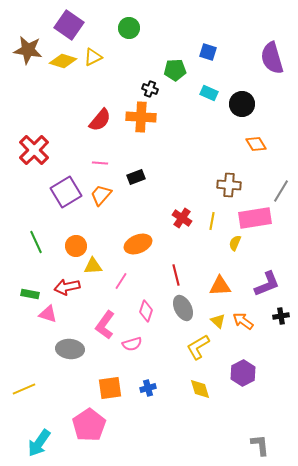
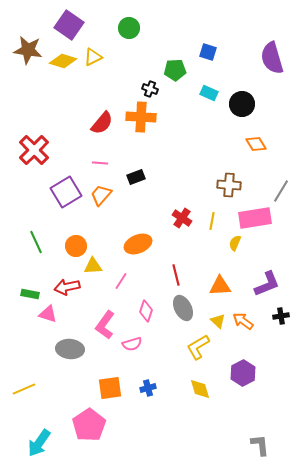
red semicircle at (100, 120): moved 2 px right, 3 px down
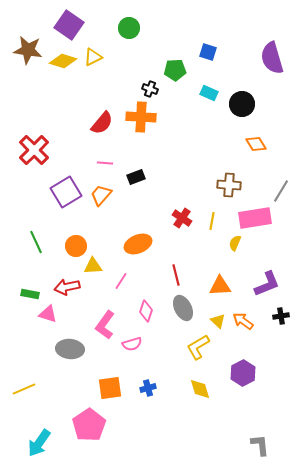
pink line at (100, 163): moved 5 px right
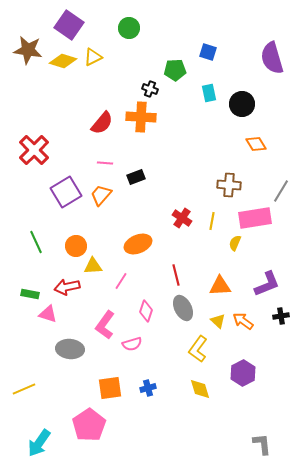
cyan rectangle at (209, 93): rotated 54 degrees clockwise
yellow L-shape at (198, 347): moved 2 px down; rotated 24 degrees counterclockwise
gray L-shape at (260, 445): moved 2 px right, 1 px up
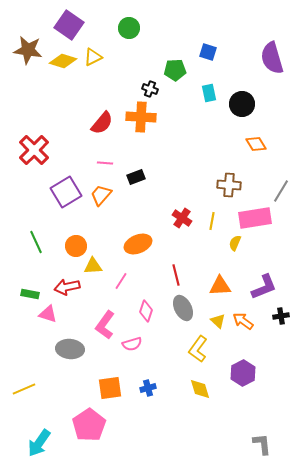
purple L-shape at (267, 284): moved 3 px left, 3 px down
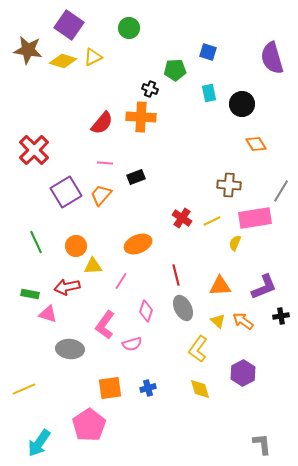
yellow line at (212, 221): rotated 54 degrees clockwise
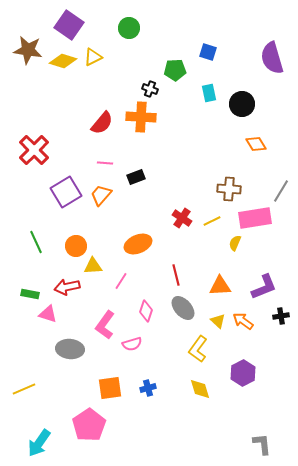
brown cross at (229, 185): moved 4 px down
gray ellipse at (183, 308): rotated 15 degrees counterclockwise
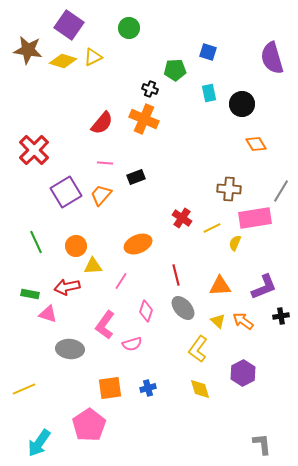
orange cross at (141, 117): moved 3 px right, 2 px down; rotated 20 degrees clockwise
yellow line at (212, 221): moved 7 px down
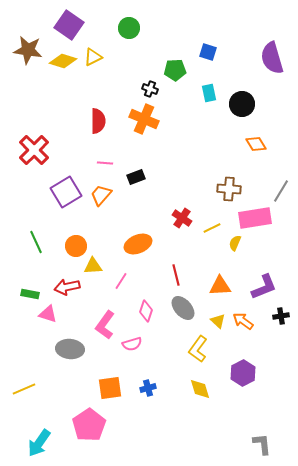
red semicircle at (102, 123): moved 4 px left, 2 px up; rotated 40 degrees counterclockwise
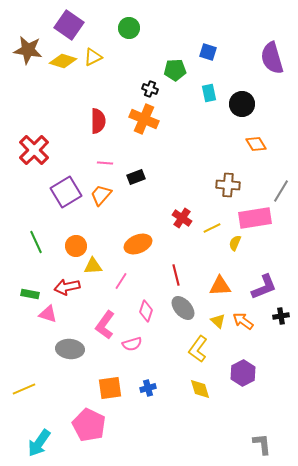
brown cross at (229, 189): moved 1 px left, 4 px up
pink pentagon at (89, 425): rotated 12 degrees counterclockwise
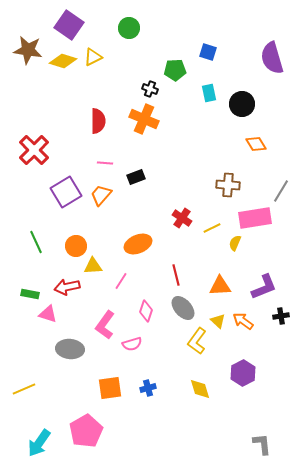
yellow L-shape at (198, 349): moved 1 px left, 8 px up
pink pentagon at (89, 425): moved 3 px left, 6 px down; rotated 16 degrees clockwise
